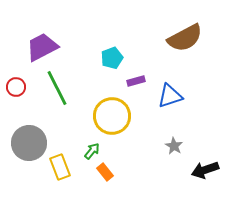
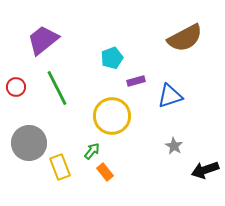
purple trapezoid: moved 1 px right, 7 px up; rotated 12 degrees counterclockwise
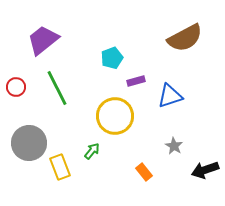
yellow circle: moved 3 px right
orange rectangle: moved 39 px right
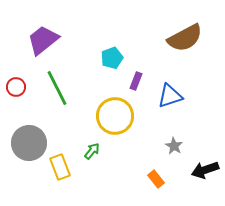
purple rectangle: rotated 54 degrees counterclockwise
orange rectangle: moved 12 px right, 7 px down
